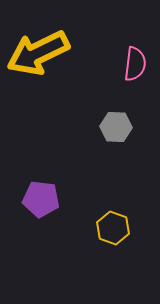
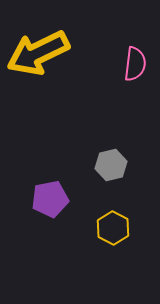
gray hexagon: moved 5 px left, 38 px down; rotated 16 degrees counterclockwise
purple pentagon: moved 9 px right; rotated 18 degrees counterclockwise
yellow hexagon: rotated 8 degrees clockwise
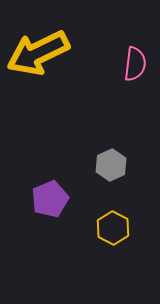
gray hexagon: rotated 12 degrees counterclockwise
purple pentagon: rotated 12 degrees counterclockwise
